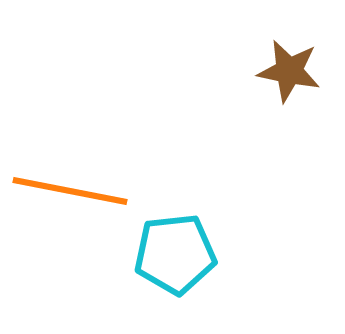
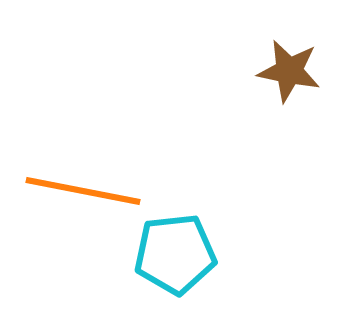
orange line: moved 13 px right
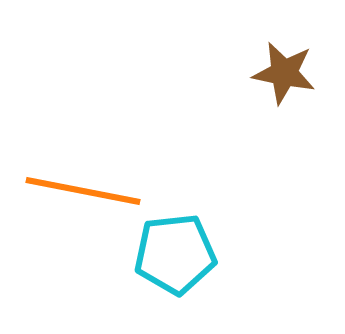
brown star: moved 5 px left, 2 px down
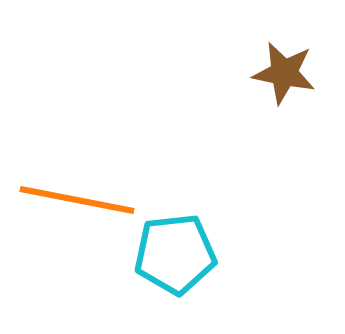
orange line: moved 6 px left, 9 px down
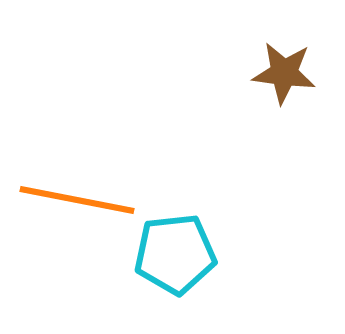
brown star: rotated 4 degrees counterclockwise
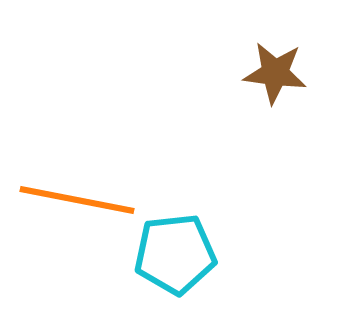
brown star: moved 9 px left
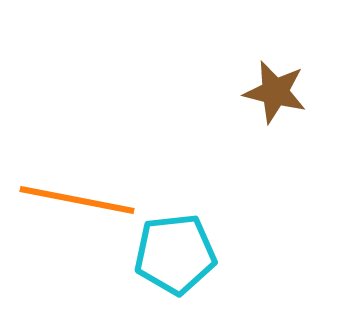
brown star: moved 19 px down; rotated 6 degrees clockwise
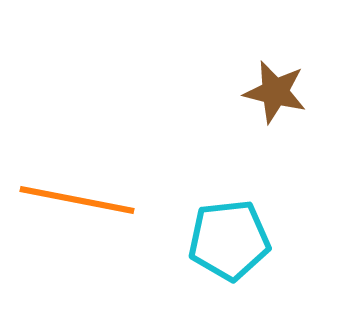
cyan pentagon: moved 54 px right, 14 px up
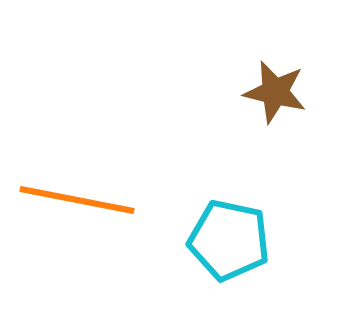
cyan pentagon: rotated 18 degrees clockwise
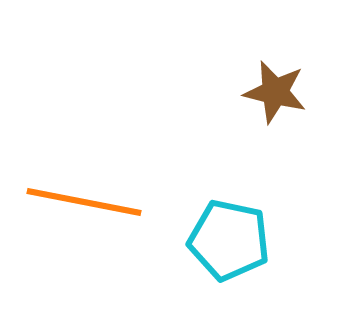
orange line: moved 7 px right, 2 px down
